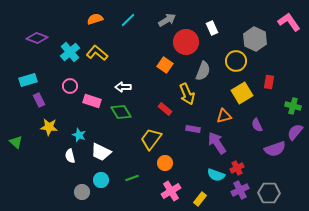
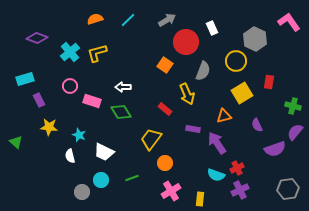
yellow L-shape at (97, 53): rotated 55 degrees counterclockwise
cyan rectangle at (28, 80): moved 3 px left, 1 px up
white trapezoid at (101, 152): moved 3 px right
gray hexagon at (269, 193): moved 19 px right, 4 px up; rotated 10 degrees counterclockwise
yellow rectangle at (200, 199): rotated 32 degrees counterclockwise
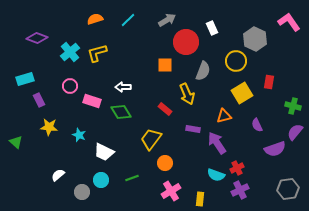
orange square at (165, 65): rotated 35 degrees counterclockwise
white semicircle at (70, 156): moved 12 px left, 19 px down; rotated 64 degrees clockwise
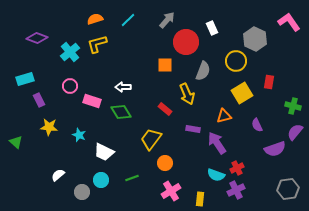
gray arrow at (167, 20): rotated 18 degrees counterclockwise
yellow L-shape at (97, 53): moved 9 px up
purple cross at (240, 190): moved 4 px left
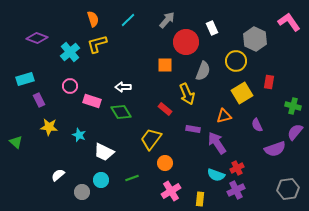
orange semicircle at (95, 19): moved 2 px left; rotated 91 degrees clockwise
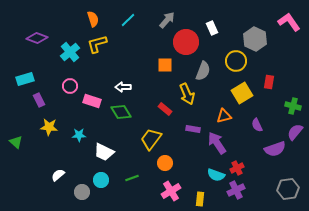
cyan star at (79, 135): rotated 24 degrees counterclockwise
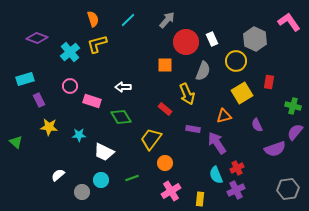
white rectangle at (212, 28): moved 11 px down
green diamond at (121, 112): moved 5 px down
cyan semicircle at (216, 175): rotated 48 degrees clockwise
